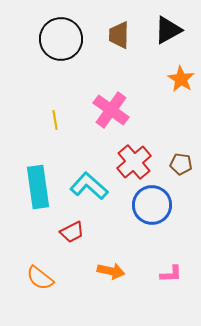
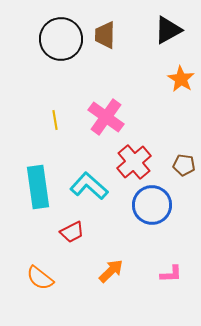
brown trapezoid: moved 14 px left
pink cross: moved 5 px left, 7 px down
brown pentagon: moved 3 px right, 1 px down
orange arrow: rotated 56 degrees counterclockwise
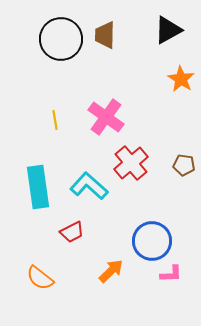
red cross: moved 3 px left, 1 px down
blue circle: moved 36 px down
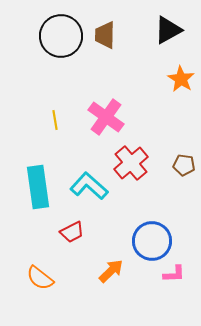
black circle: moved 3 px up
pink L-shape: moved 3 px right
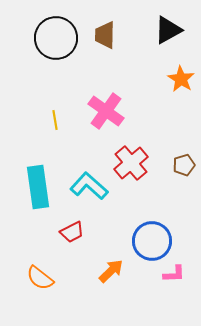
black circle: moved 5 px left, 2 px down
pink cross: moved 6 px up
brown pentagon: rotated 25 degrees counterclockwise
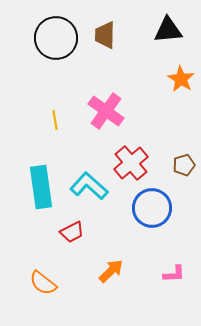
black triangle: rotated 24 degrees clockwise
cyan rectangle: moved 3 px right
blue circle: moved 33 px up
orange semicircle: moved 3 px right, 5 px down
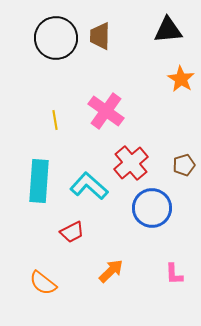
brown trapezoid: moved 5 px left, 1 px down
cyan rectangle: moved 2 px left, 6 px up; rotated 12 degrees clockwise
pink L-shape: rotated 90 degrees clockwise
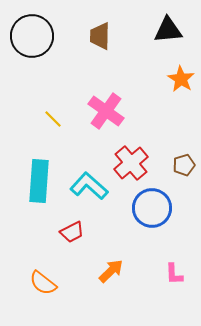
black circle: moved 24 px left, 2 px up
yellow line: moved 2 px left, 1 px up; rotated 36 degrees counterclockwise
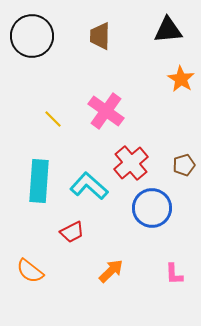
orange semicircle: moved 13 px left, 12 px up
